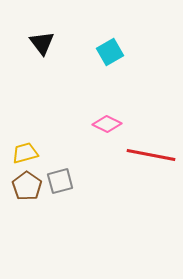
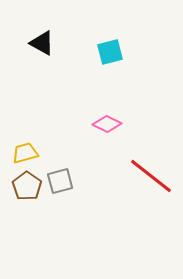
black triangle: rotated 24 degrees counterclockwise
cyan square: rotated 16 degrees clockwise
red line: moved 21 px down; rotated 27 degrees clockwise
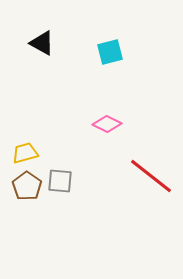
gray square: rotated 20 degrees clockwise
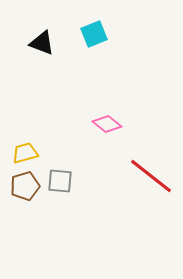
black triangle: rotated 8 degrees counterclockwise
cyan square: moved 16 px left, 18 px up; rotated 8 degrees counterclockwise
pink diamond: rotated 12 degrees clockwise
brown pentagon: moved 2 px left; rotated 20 degrees clockwise
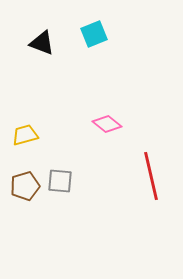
yellow trapezoid: moved 18 px up
red line: rotated 39 degrees clockwise
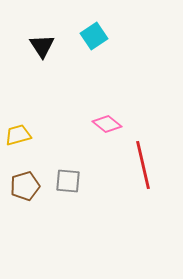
cyan square: moved 2 px down; rotated 12 degrees counterclockwise
black triangle: moved 3 px down; rotated 36 degrees clockwise
yellow trapezoid: moved 7 px left
red line: moved 8 px left, 11 px up
gray square: moved 8 px right
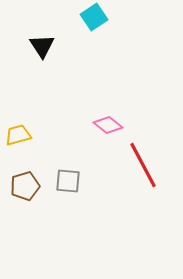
cyan square: moved 19 px up
pink diamond: moved 1 px right, 1 px down
red line: rotated 15 degrees counterclockwise
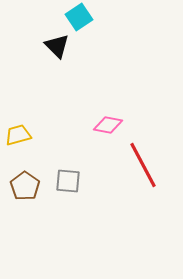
cyan square: moved 15 px left
black triangle: moved 15 px right; rotated 12 degrees counterclockwise
pink diamond: rotated 28 degrees counterclockwise
brown pentagon: rotated 20 degrees counterclockwise
